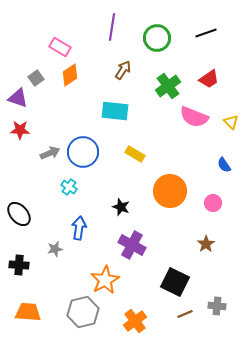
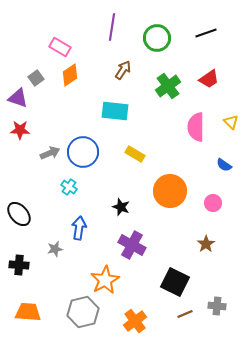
pink semicircle: moved 2 px right, 10 px down; rotated 68 degrees clockwise
blue semicircle: rotated 21 degrees counterclockwise
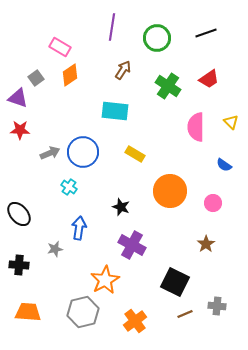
green cross: rotated 20 degrees counterclockwise
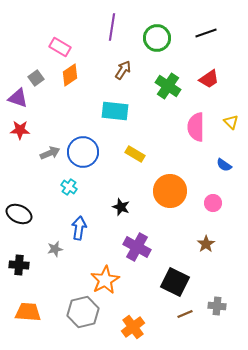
black ellipse: rotated 25 degrees counterclockwise
purple cross: moved 5 px right, 2 px down
orange cross: moved 2 px left, 6 px down
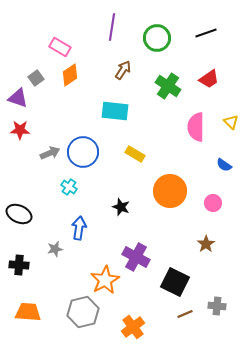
purple cross: moved 1 px left, 10 px down
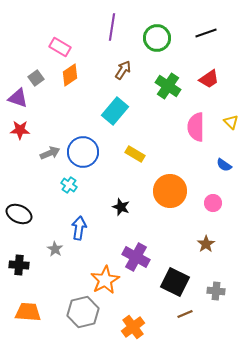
cyan rectangle: rotated 56 degrees counterclockwise
cyan cross: moved 2 px up
gray star: rotated 28 degrees counterclockwise
gray cross: moved 1 px left, 15 px up
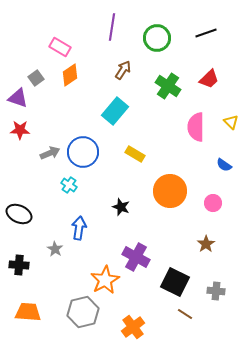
red trapezoid: rotated 10 degrees counterclockwise
brown line: rotated 56 degrees clockwise
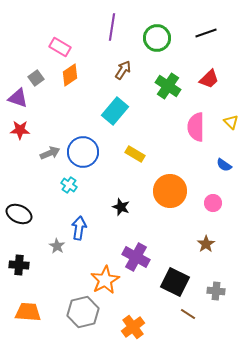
gray star: moved 2 px right, 3 px up
brown line: moved 3 px right
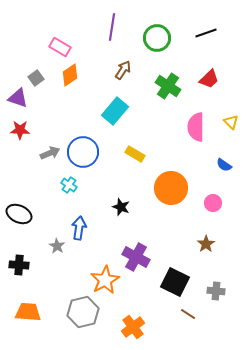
orange circle: moved 1 px right, 3 px up
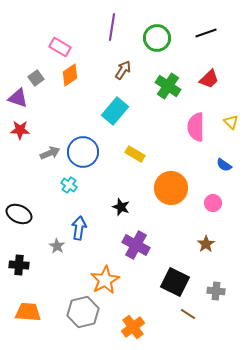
purple cross: moved 12 px up
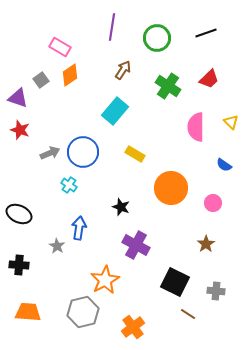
gray square: moved 5 px right, 2 px down
red star: rotated 18 degrees clockwise
